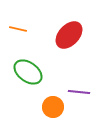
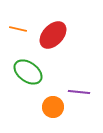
red ellipse: moved 16 px left
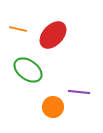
green ellipse: moved 2 px up
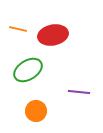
red ellipse: rotated 36 degrees clockwise
green ellipse: rotated 68 degrees counterclockwise
orange circle: moved 17 px left, 4 px down
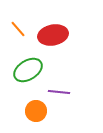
orange line: rotated 36 degrees clockwise
purple line: moved 20 px left
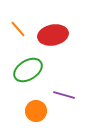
purple line: moved 5 px right, 3 px down; rotated 10 degrees clockwise
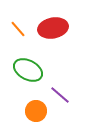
red ellipse: moved 7 px up
green ellipse: rotated 60 degrees clockwise
purple line: moved 4 px left; rotated 25 degrees clockwise
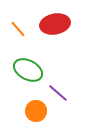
red ellipse: moved 2 px right, 4 px up
purple line: moved 2 px left, 2 px up
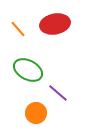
orange circle: moved 2 px down
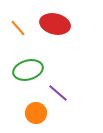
red ellipse: rotated 24 degrees clockwise
orange line: moved 1 px up
green ellipse: rotated 44 degrees counterclockwise
